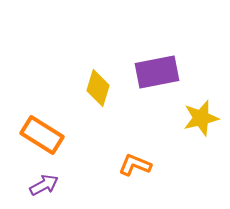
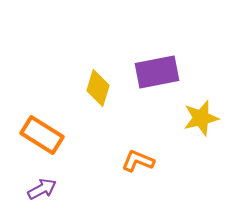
orange L-shape: moved 3 px right, 4 px up
purple arrow: moved 2 px left, 4 px down
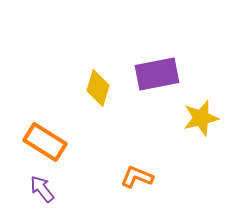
purple rectangle: moved 2 px down
orange rectangle: moved 3 px right, 7 px down
orange L-shape: moved 1 px left, 16 px down
purple arrow: rotated 100 degrees counterclockwise
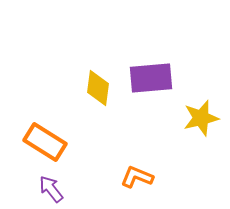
purple rectangle: moved 6 px left, 4 px down; rotated 6 degrees clockwise
yellow diamond: rotated 9 degrees counterclockwise
purple arrow: moved 9 px right
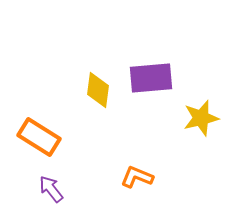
yellow diamond: moved 2 px down
orange rectangle: moved 6 px left, 5 px up
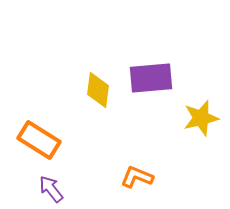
orange rectangle: moved 3 px down
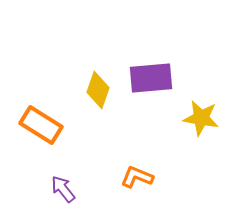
yellow diamond: rotated 12 degrees clockwise
yellow star: rotated 24 degrees clockwise
orange rectangle: moved 2 px right, 15 px up
purple arrow: moved 12 px right
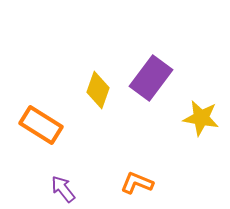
purple rectangle: rotated 48 degrees counterclockwise
orange L-shape: moved 6 px down
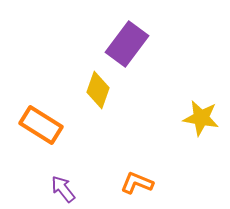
purple rectangle: moved 24 px left, 34 px up
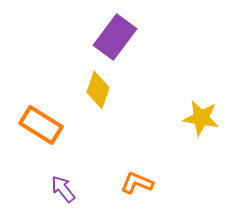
purple rectangle: moved 12 px left, 7 px up
